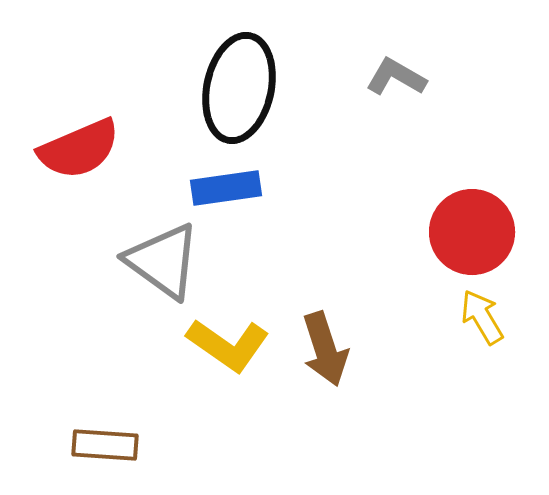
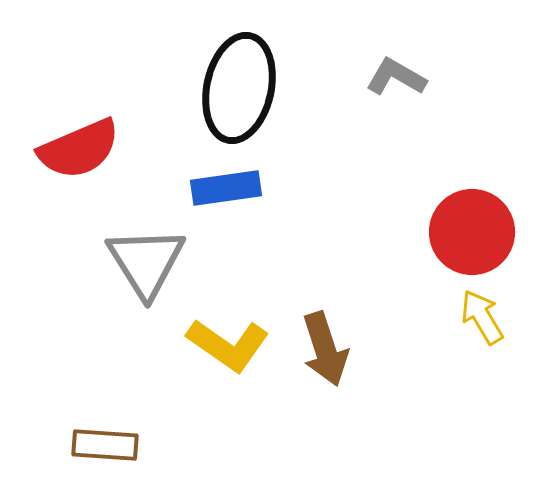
gray triangle: moved 17 px left, 1 px down; rotated 22 degrees clockwise
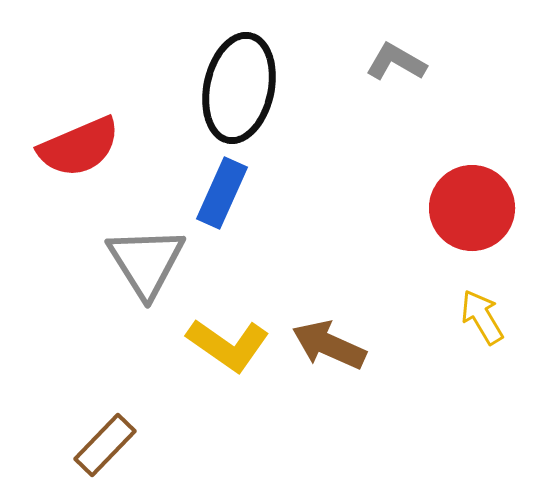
gray L-shape: moved 15 px up
red semicircle: moved 2 px up
blue rectangle: moved 4 px left, 5 px down; rotated 58 degrees counterclockwise
red circle: moved 24 px up
brown arrow: moved 4 px right, 4 px up; rotated 132 degrees clockwise
brown rectangle: rotated 50 degrees counterclockwise
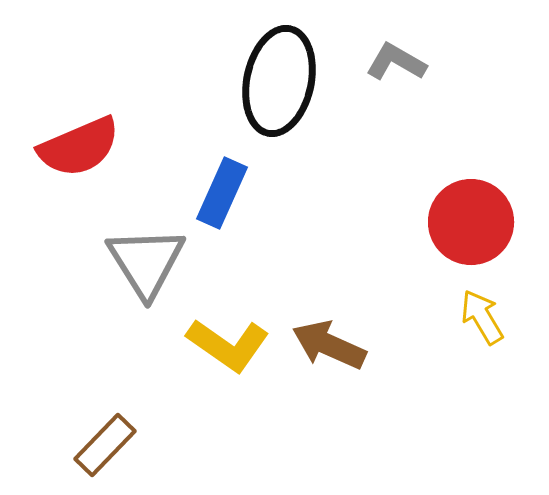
black ellipse: moved 40 px right, 7 px up
red circle: moved 1 px left, 14 px down
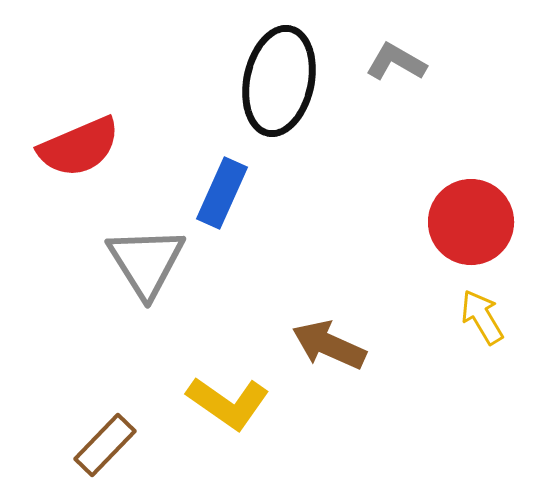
yellow L-shape: moved 58 px down
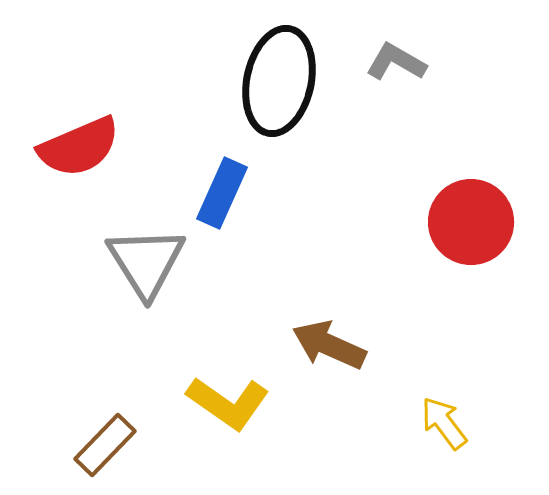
yellow arrow: moved 38 px left, 106 px down; rotated 6 degrees counterclockwise
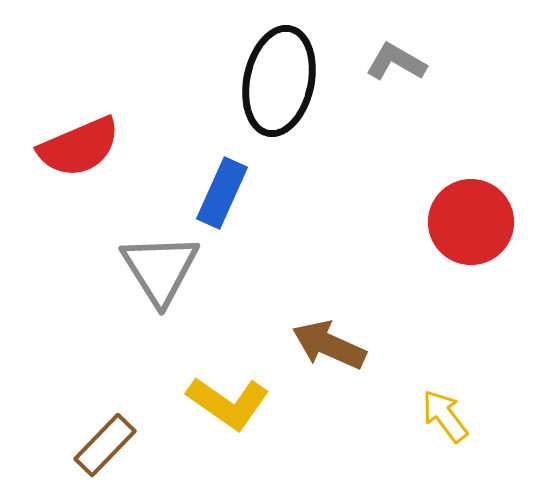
gray triangle: moved 14 px right, 7 px down
yellow arrow: moved 1 px right, 7 px up
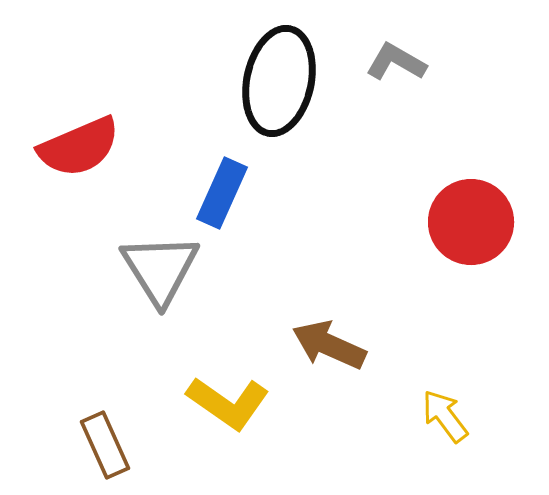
brown rectangle: rotated 68 degrees counterclockwise
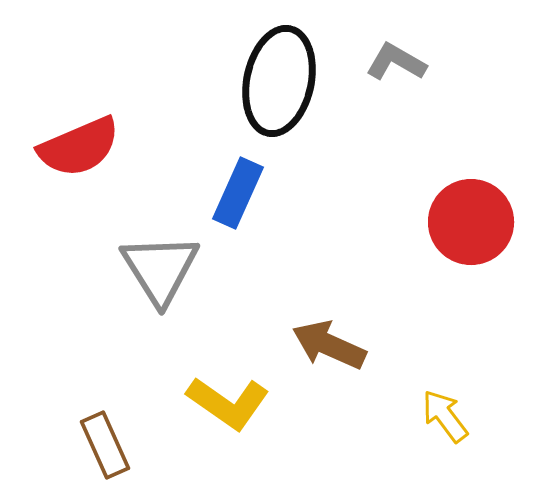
blue rectangle: moved 16 px right
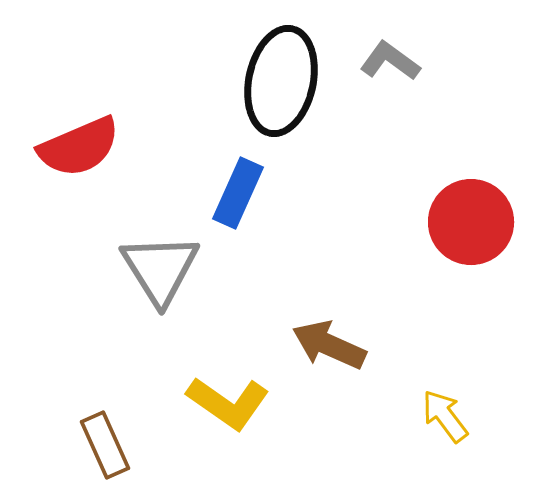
gray L-shape: moved 6 px left, 1 px up; rotated 6 degrees clockwise
black ellipse: moved 2 px right
